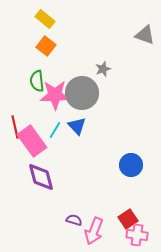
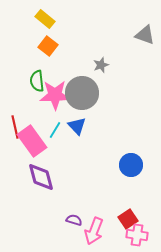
orange square: moved 2 px right
gray star: moved 2 px left, 4 px up
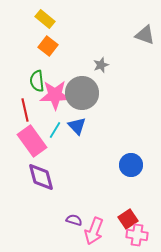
red line: moved 10 px right, 17 px up
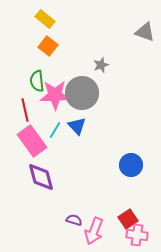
gray triangle: moved 3 px up
